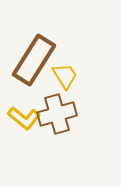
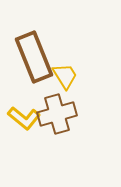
brown rectangle: moved 3 px up; rotated 54 degrees counterclockwise
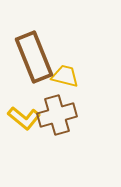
yellow trapezoid: rotated 44 degrees counterclockwise
brown cross: moved 1 px down
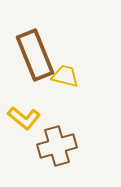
brown rectangle: moved 1 px right, 2 px up
brown cross: moved 31 px down
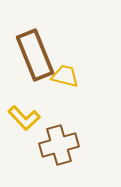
yellow L-shape: rotated 8 degrees clockwise
brown cross: moved 2 px right, 1 px up
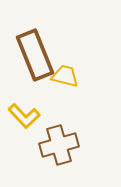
yellow L-shape: moved 2 px up
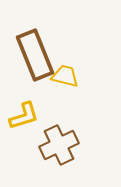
yellow L-shape: rotated 64 degrees counterclockwise
brown cross: rotated 9 degrees counterclockwise
